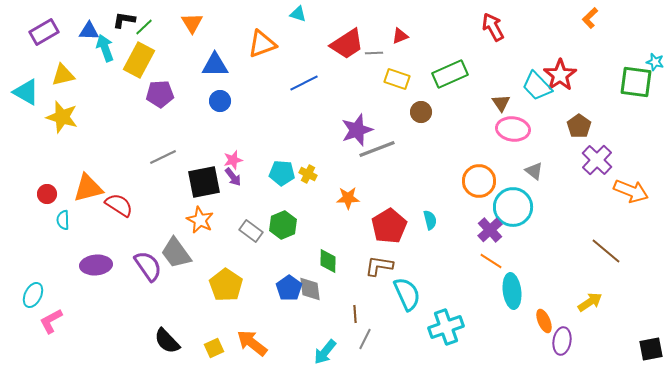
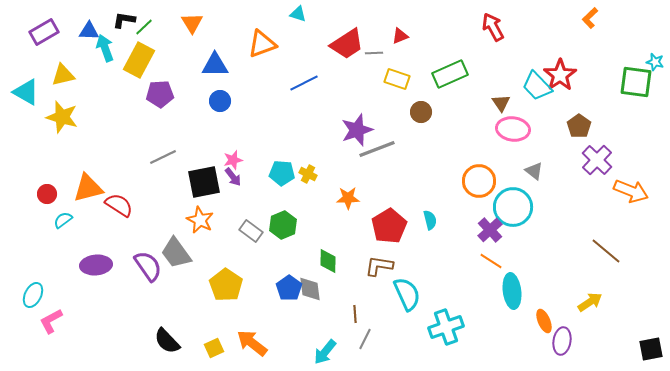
cyan semicircle at (63, 220): rotated 54 degrees clockwise
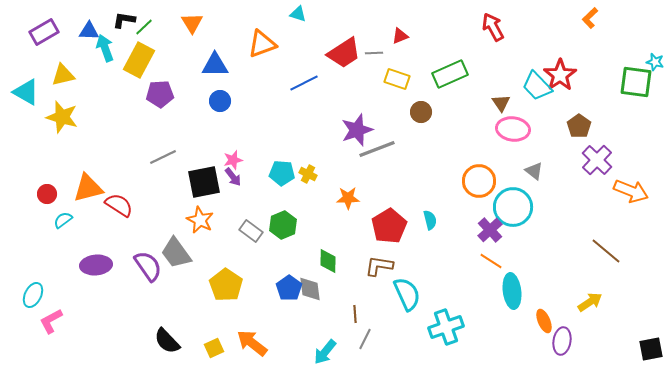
red trapezoid at (347, 44): moved 3 px left, 9 px down
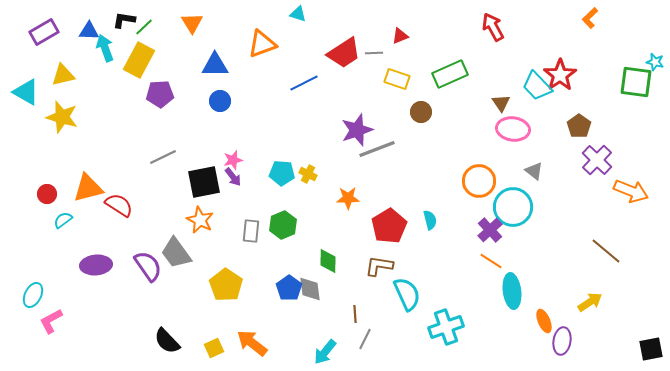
gray rectangle at (251, 231): rotated 60 degrees clockwise
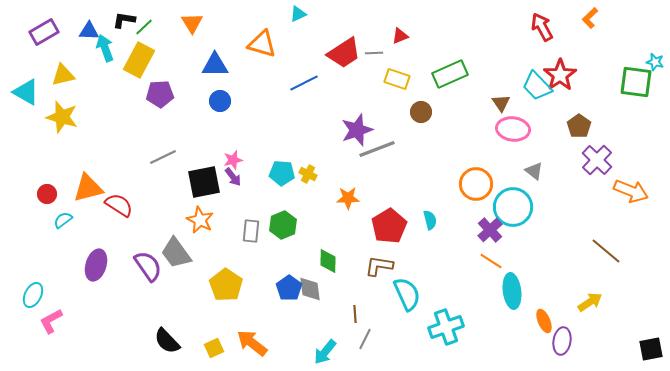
cyan triangle at (298, 14): rotated 42 degrees counterclockwise
red arrow at (493, 27): moved 49 px right
orange triangle at (262, 44): rotated 36 degrees clockwise
orange circle at (479, 181): moved 3 px left, 3 px down
purple ellipse at (96, 265): rotated 68 degrees counterclockwise
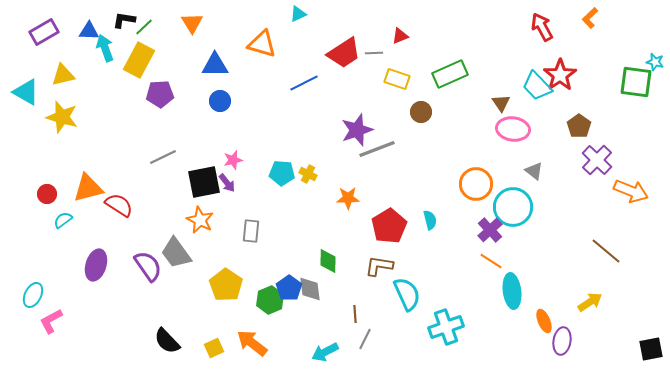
purple arrow at (233, 177): moved 6 px left, 6 px down
green hexagon at (283, 225): moved 13 px left, 75 px down
cyan arrow at (325, 352): rotated 24 degrees clockwise
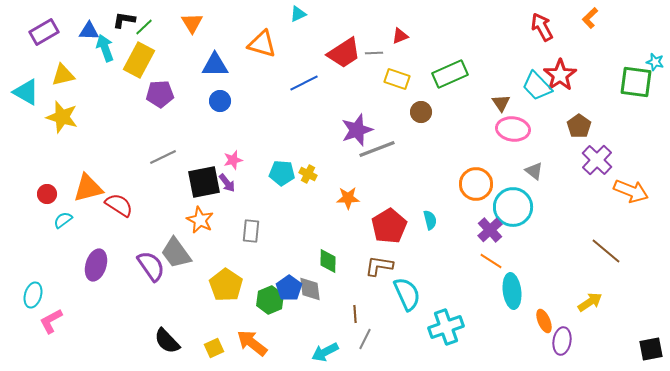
purple semicircle at (148, 266): moved 3 px right
cyan ellipse at (33, 295): rotated 10 degrees counterclockwise
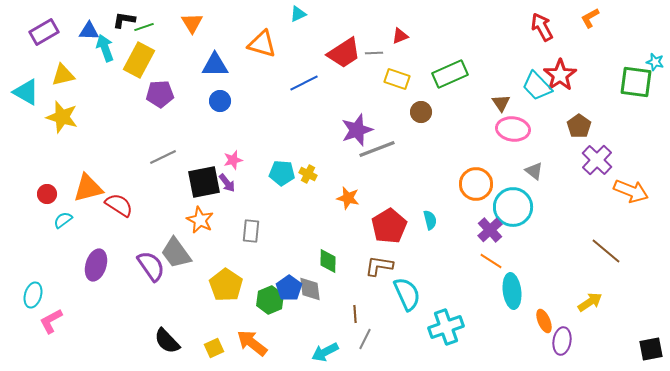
orange L-shape at (590, 18): rotated 15 degrees clockwise
green line at (144, 27): rotated 24 degrees clockwise
orange star at (348, 198): rotated 15 degrees clockwise
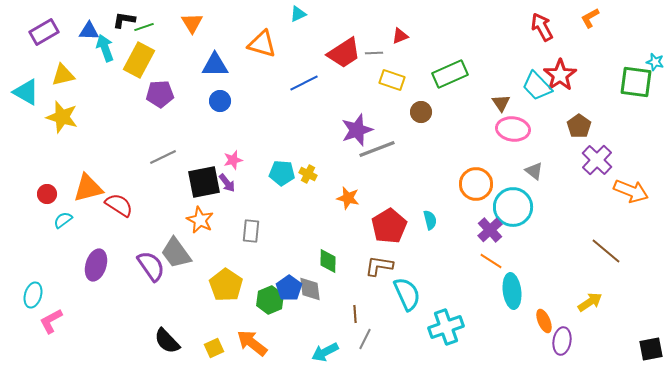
yellow rectangle at (397, 79): moved 5 px left, 1 px down
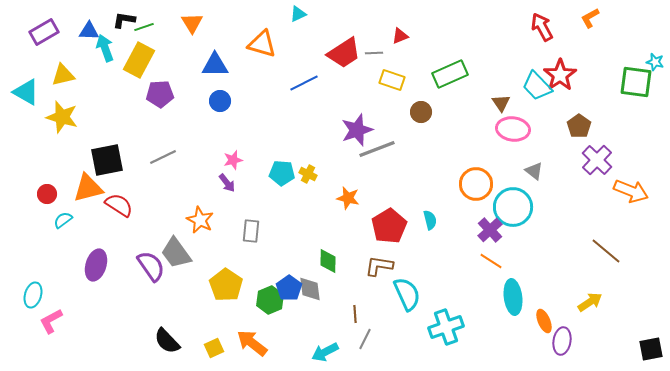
black square at (204, 182): moved 97 px left, 22 px up
cyan ellipse at (512, 291): moved 1 px right, 6 px down
